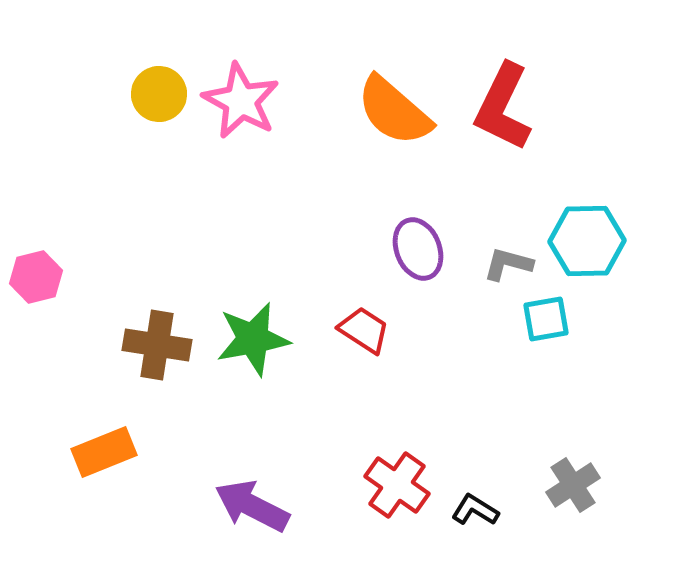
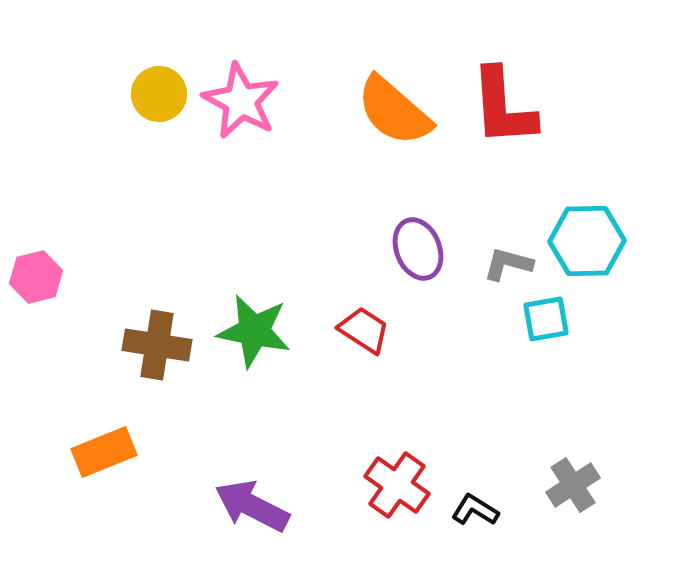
red L-shape: rotated 30 degrees counterclockwise
green star: moved 1 px right, 8 px up; rotated 22 degrees clockwise
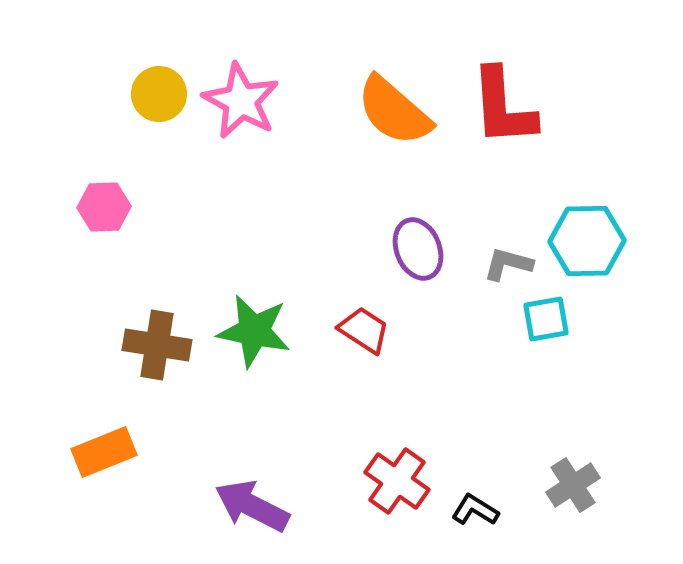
pink hexagon: moved 68 px right, 70 px up; rotated 12 degrees clockwise
red cross: moved 4 px up
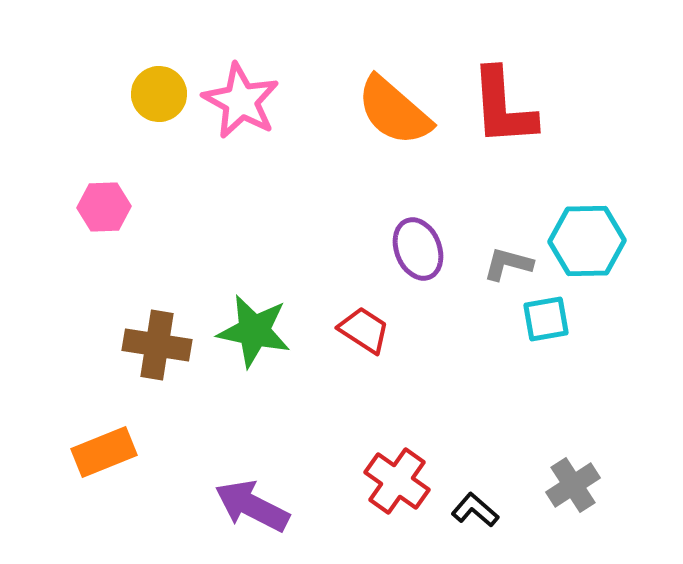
black L-shape: rotated 9 degrees clockwise
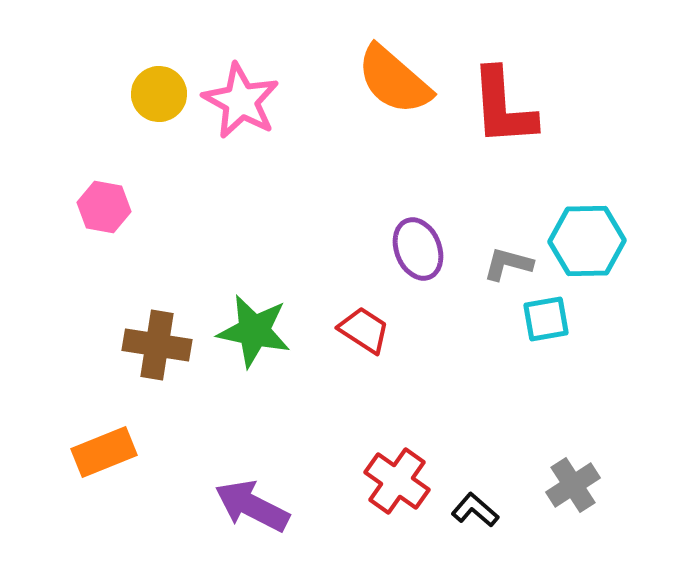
orange semicircle: moved 31 px up
pink hexagon: rotated 12 degrees clockwise
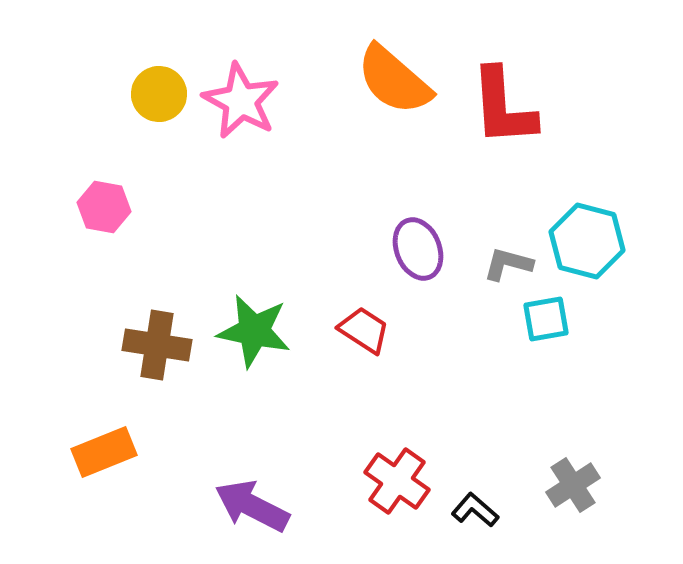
cyan hexagon: rotated 16 degrees clockwise
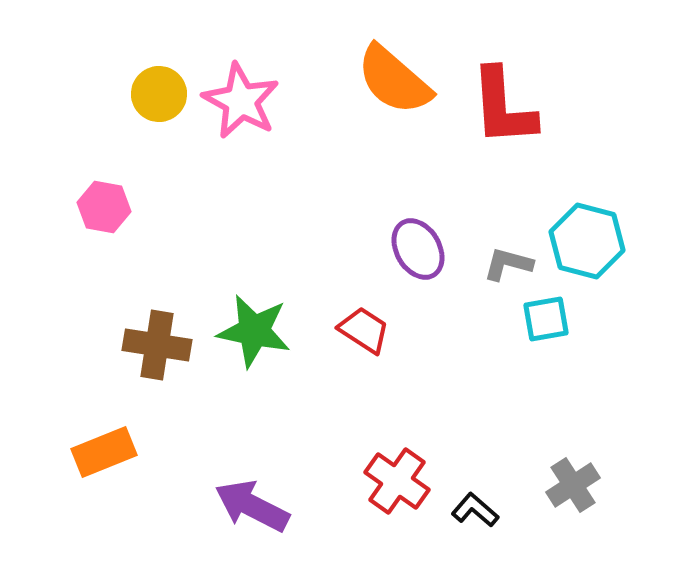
purple ellipse: rotated 8 degrees counterclockwise
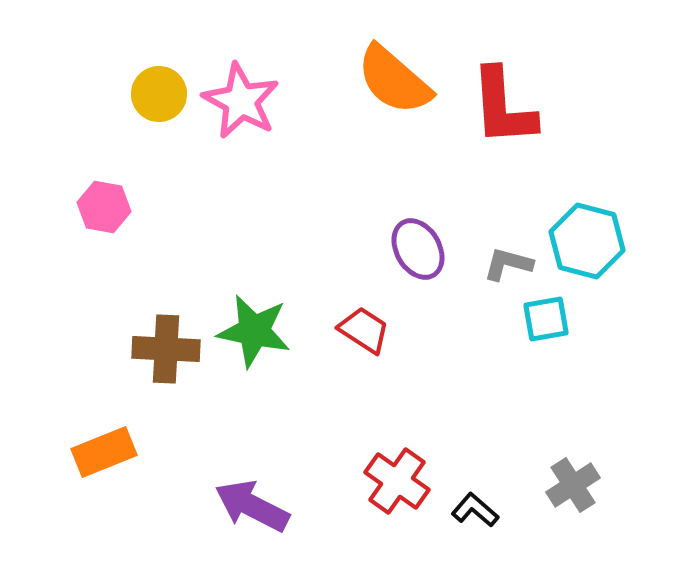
brown cross: moved 9 px right, 4 px down; rotated 6 degrees counterclockwise
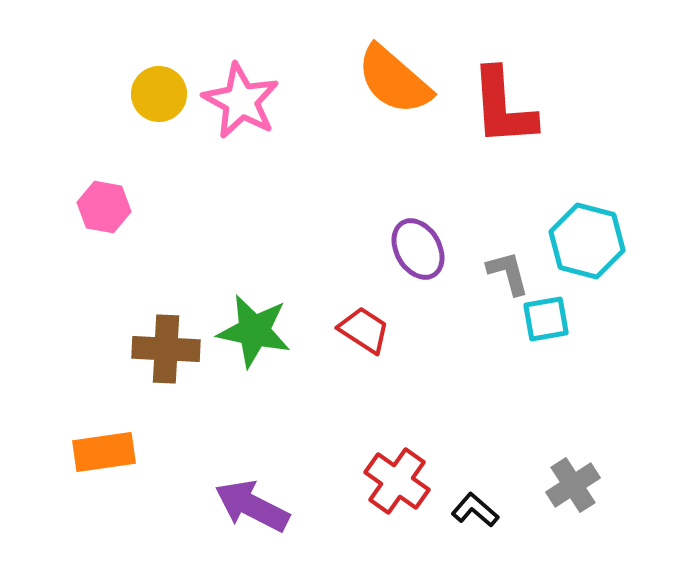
gray L-shape: moved 9 px down; rotated 60 degrees clockwise
orange rectangle: rotated 14 degrees clockwise
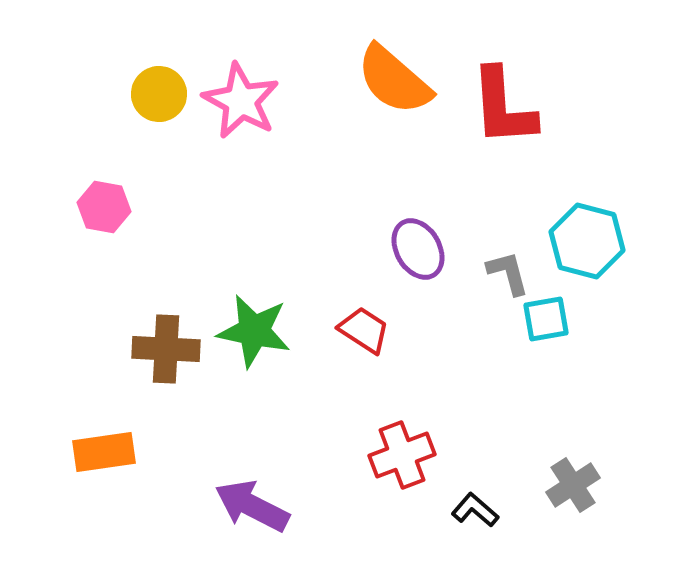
red cross: moved 5 px right, 26 px up; rotated 34 degrees clockwise
